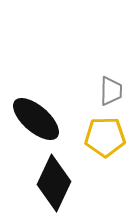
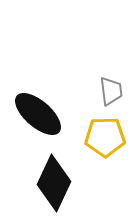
gray trapezoid: rotated 8 degrees counterclockwise
black ellipse: moved 2 px right, 5 px up
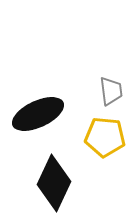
black ellipse: rotated 66 degrees counterclockwise
yellow pentagon: rotated 6 degrees clockwise
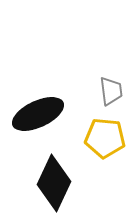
yellow pentagon: moved 1 px down
